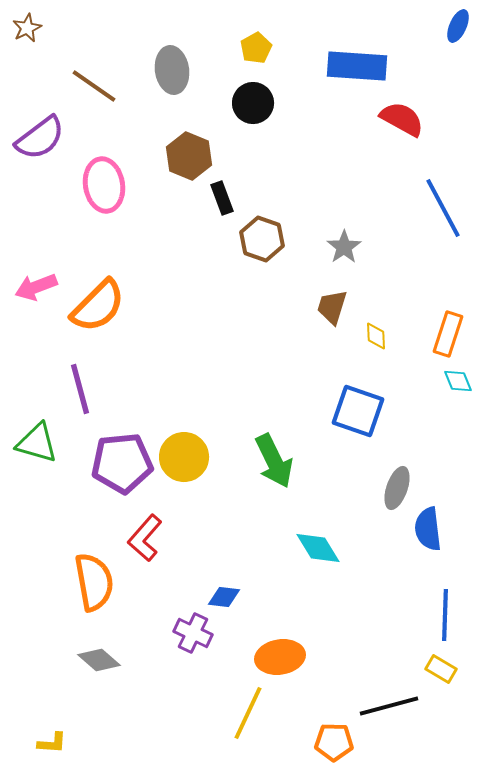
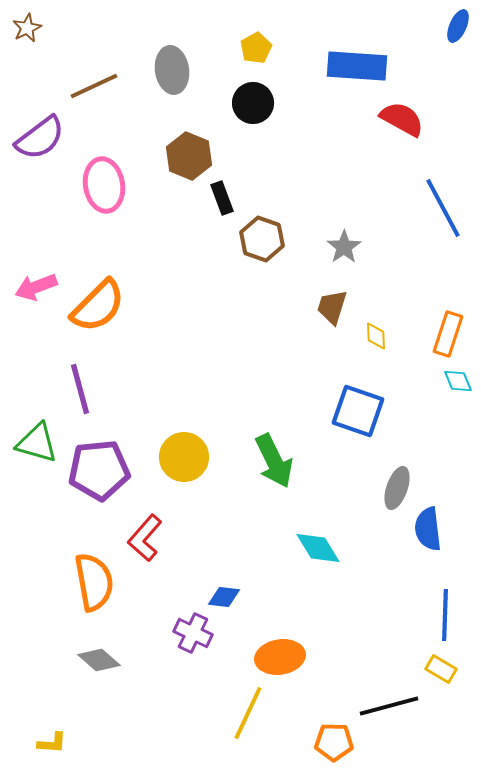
brown line at (94, 86): rotated 60 degrees counterclockwise
purple pentagon at (122, 463): moved 23 px left, 7 px down
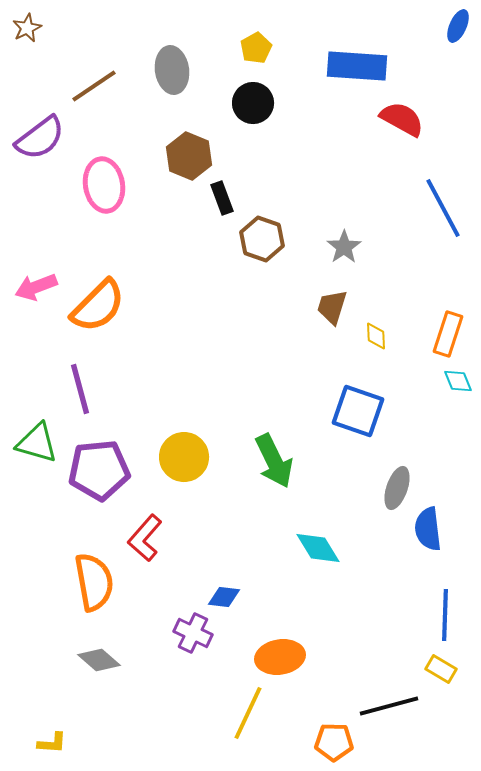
brown line at (94, 86): rotated 9 degrees counterclockwise
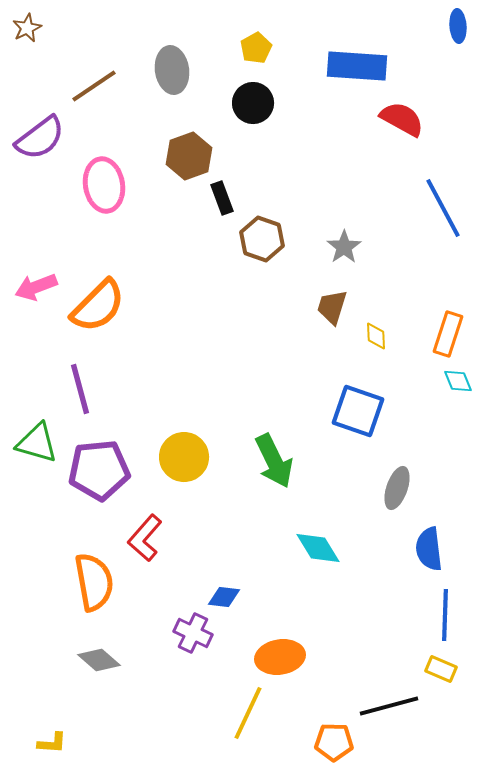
blue ellipse at (458, 26): rotated 28 degrees counterclockwise
brown hexagon at (189, 156): rotated 18 degrees clockwise
blue semicircle at (428, 529): moved 1 px right, 20 px down
yellow rectangle at (441, 669): rotated 8 degrees counterclockwise
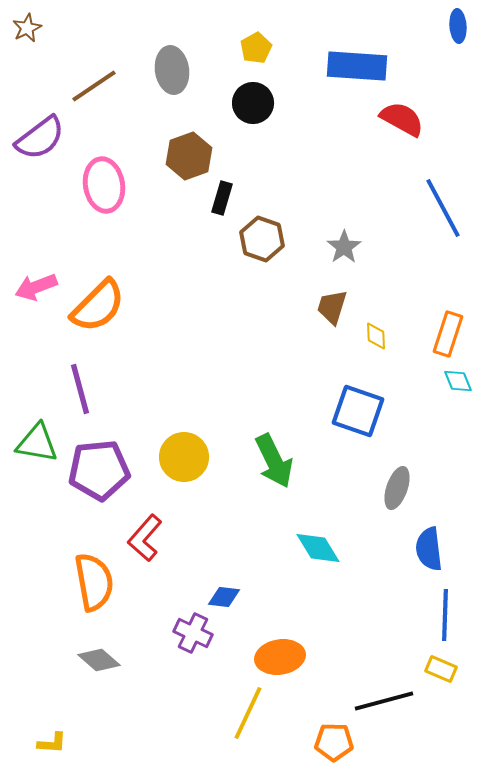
black rectangle at (222, 198): rotated 36 degrees clockwise
green triangle at (37, 443): rotated 6 degrees counterclockwise
black line at (389, 706): moved 5 px left, 5 px up
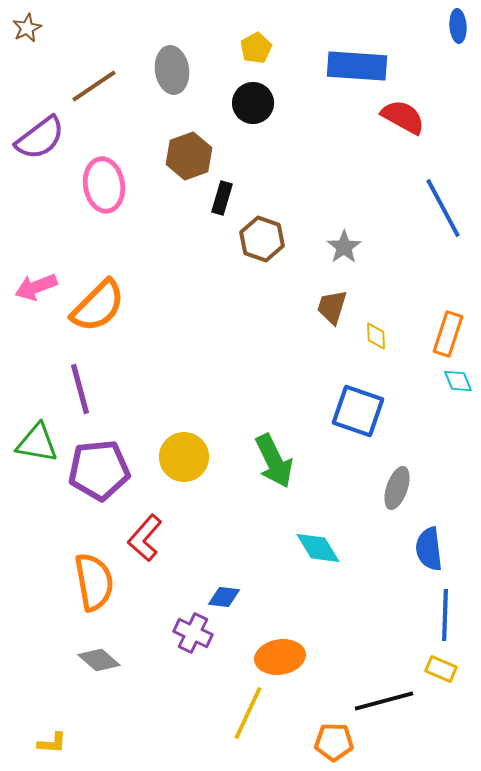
red semicircle at (402, 119): moved 1 px right, 2 px up
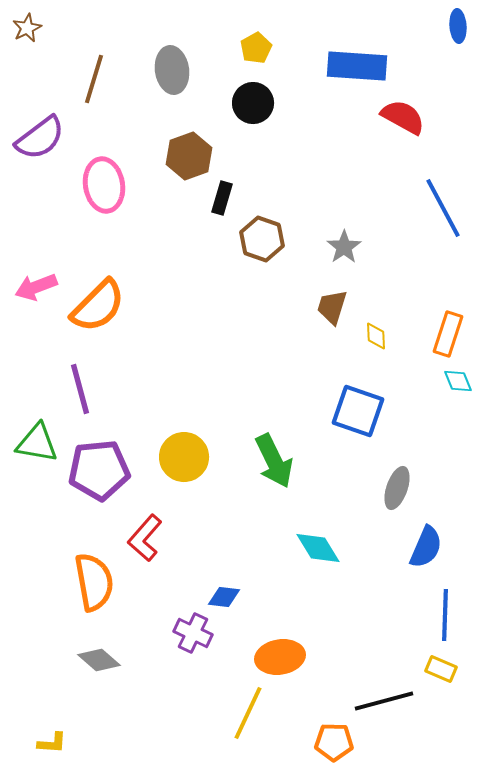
brown line at (94, 86): moved 7 px up; rotated 39 degrees counterclockwise
blue semicircle at (429, 549): moved 3 px left, 2 px up; rotated 150 degrees counterclockwise
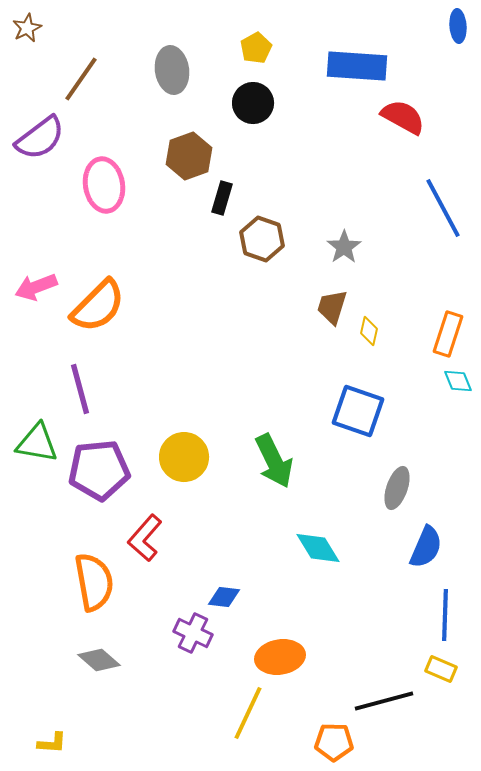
brown line at (94, 79): moved 13 px left; rotated 18 degrees clockwise
yellow diamond at (376, 336): moved 7 px left, 5 px up; rotated 16 degrees clockwise
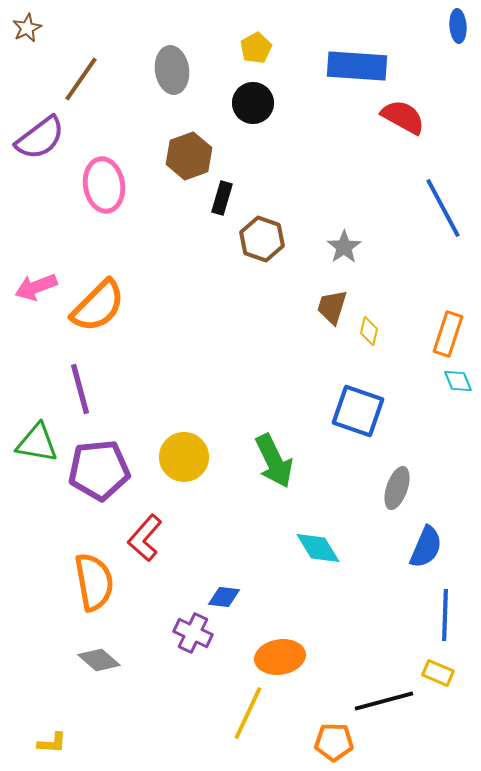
yellow rectangle at (441, 669): moved 3 px left, 4 px down
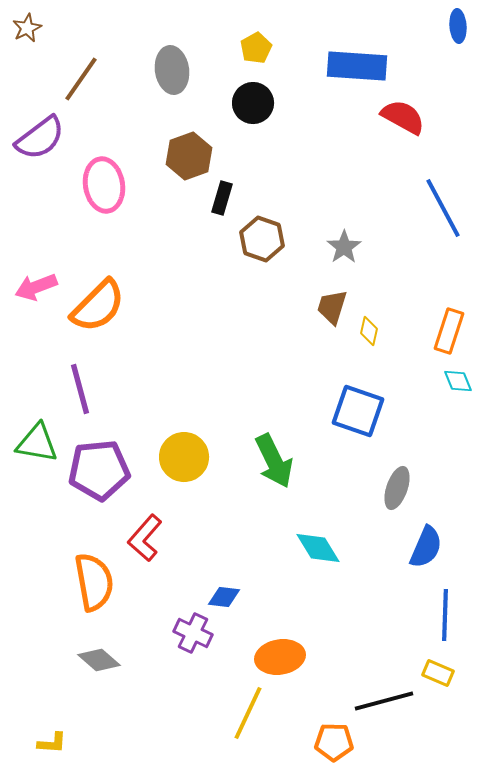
orange rectangle at (448, 334): moved 1 px right, 3 px up
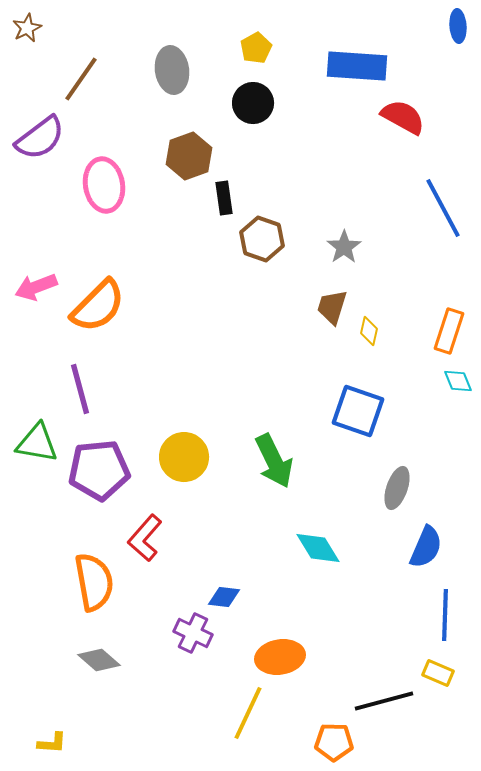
black rectangle at (222, 198): moved 2 px right; rotated 24 degrees counterclockwise
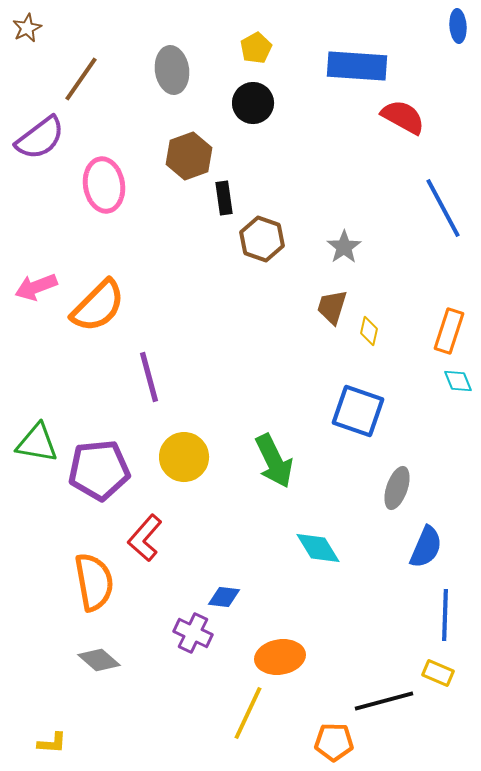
purple line at (80, 389): moved 69 px right, 12 px up
